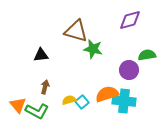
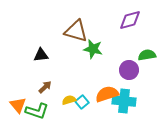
brown arrow: rotated 32 degrees clockwise
green L-shape: rotated 10 degrees counterclockwise
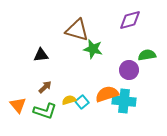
brown triangle: moved 1 px right, 1 px up
green L-shape: moved 8 px right
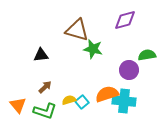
purple diamond: moved 5 px left
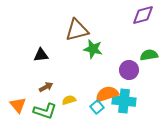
purple diamond: moved 18 px right, 5 px up
brown triangle: rotated 30 degrees counterclockwise
green semicircle: moved 2 px right
brown arrow: moved 1 px right; rotated 16 degrees clockwise
cyan square: moved 15 px right, 5 px down
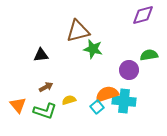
brown triangle: moved 1 px right, 1 px down
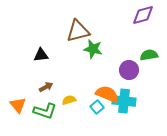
orange semicircle: rotated 40 degrees clockwise
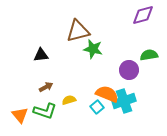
cyan cross: rotated 25 degrees counterclockwise
orange triangle: moved 2 px right, 10 px down
